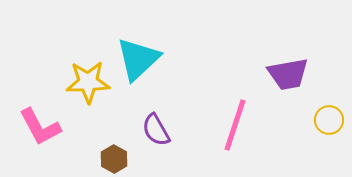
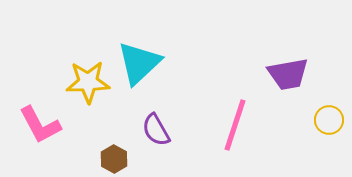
cyan triangle: moved 1 px right, 4 px down
pink L-shape: moved 2 px up
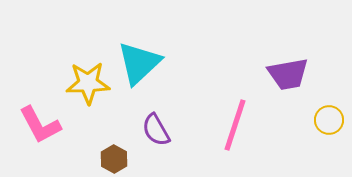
yellow star: moved 1 px down
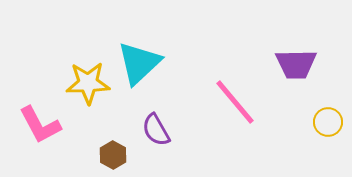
purple trapezoid: moved 8 px right, 10 px up; rotated 9 degrees clockwise
yellow circle: moved 1 px left, 2 px down
pink line: moved 23 px up; rotated 58 degrees counterclockwise
brown hexagon: moved 1 px left, 4 px up
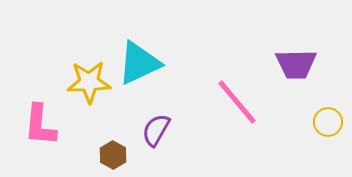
cyan triangle: rotated 18 degrees clockwise
yellow star: moved 1 px right, 1 px up
pink line: moved 2 px right
pink L-shape: rotated 33 degrees clockwise
purple semicircle: rotated 60 degrees clockwise
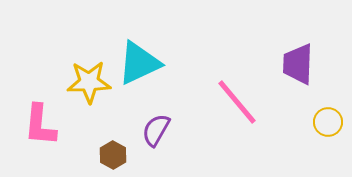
purple trapezoid: moved 2 px right; rotated 93 degrees clockwise
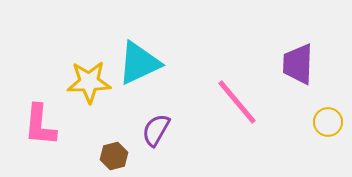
brown hexagon: moved 1 px right, 1 px down; rotated 16 degrees clockwise
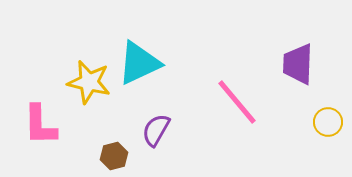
yellow star: rotated 15 degrees clockwise
pink L-shape: rotated 6 degrees counterclockwise
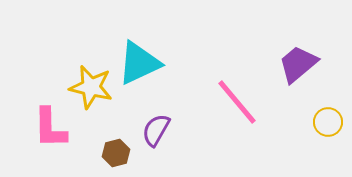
purple trapezoid: rotated 48 degrees clockwise
yellow star: moved 2 px right, 5 px down
pink L-shape: moved 10 px right, 3 px down
brown hexagon: moved 2 px right, 3 px up
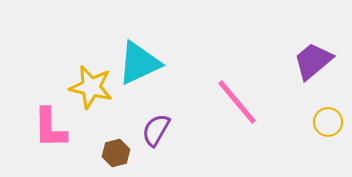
purple trapezoid: moved 15 px right, 3 px up
